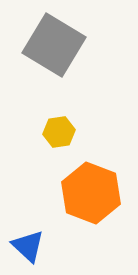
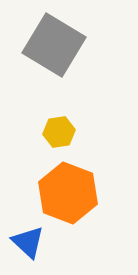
orange hexagon: moved 23 px left
blue triangle: moved 4 px up
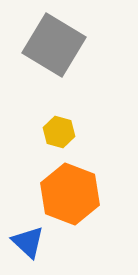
yellow hexagon: rotated 24 degrees clockwise
orange hexagon: moved 2 px right, 1 px down
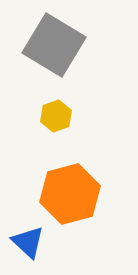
yellow hexagon: moved 3 px left, 16 px up; rotated 24 degrees clockwise
orange hexagon: rotated 24 degrees clockwise
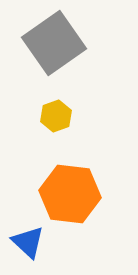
gray square: moved 2 px up; rotated 24 degrees clockwise
orange hexagon: rotated 22 degrees clockwise
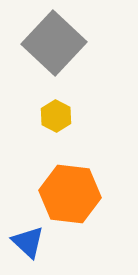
gray square: rotated 12 degrees counterclockwise
yellow hexagon: rotated 12 degrees counterclockwise
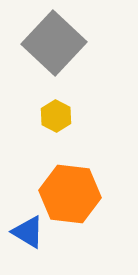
blue triangle: moved 10 px up; rotated 12 degrees counterclockwise
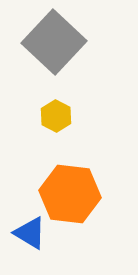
gray square: moved 1 px up
blue triangle: moved 2 px right, 1 px down
